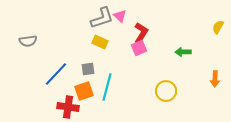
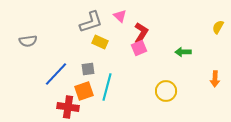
gray L-shape: moved 11 px left, 4 px down
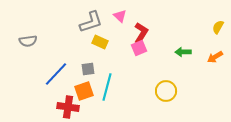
orange arrow: moved 22 px up; rotated 56 degrees clockwise
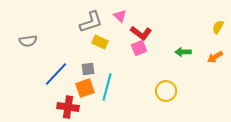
red L-shape: rotated 95 degrees clockwise
orange square: moved 1 px right, 3 px up
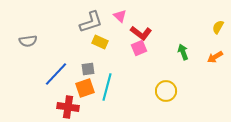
green arrow: rotated 70 degrees clockwise
